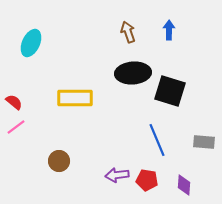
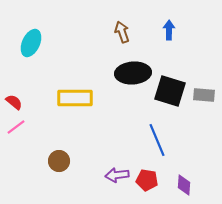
brown arrow: moved 6 px left
gray rectangle: moved 47 px up
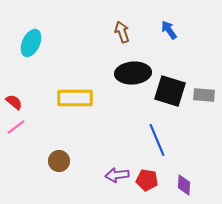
blue arrow: rotated 36 degrees counterclockwise
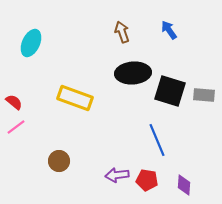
yellow rectangle: rotated 20 degrees clockwise
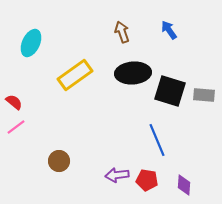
yellow rectangle: moved 23 px up; rotated 56 degrees counterclockwise
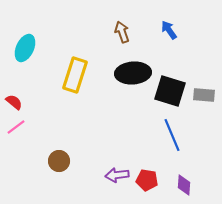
cyan ellipse: moved 6 px left, 5 px down
yellow rectangle: rotated 36 degrees counterclockwise
blue line: moved 15 px right, 5 px up
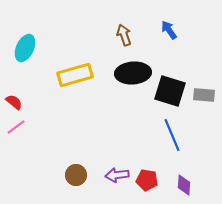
brown arrow: moved 2 px right, 3 px down
yellow rectangle: rotated 56 degrees clockwise
brown circle: moved 17 px right, 14 px down
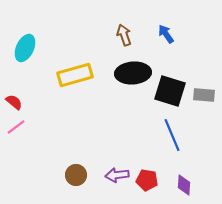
blue arrow: moved 3 px left, 4 px down
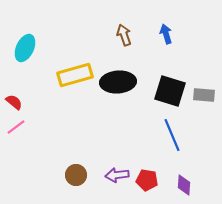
blue arrow: rotated 18 degrees clockwise
black ellipse: moved 15 px left, 9 px down
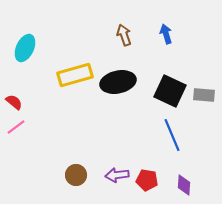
black ellipse: rotated 8 degrees counterclockwise
black square: rotated 8 degrees clockwise
